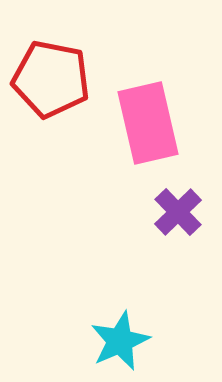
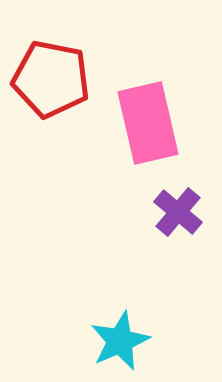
purple cross: rotated 6 degrees counterclockwise
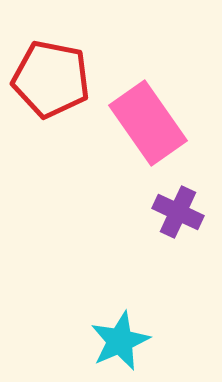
pink rectangle: rotated 22 degrees counterclockwise
purple cross: rotated 15 degrees counterclockwise
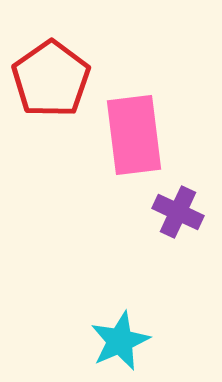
red pentagon: rotated 26 degrees clockwise
pink rectangle: moved 14 px left, 12 px down; rotated 28 degrees clockwise
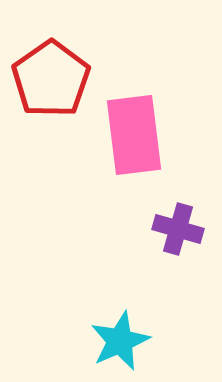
purple cross: moved 17 px down; rotated 9 degrees counterclockwise
